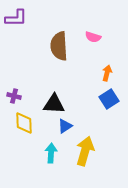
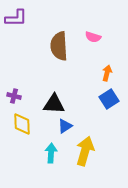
yellow diamond: moved 2 px left, 1 px down
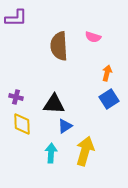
purple cross: moved 2 px right, 1 px down
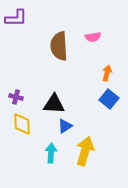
pink semicircle: rotated 28 degrees counterclockwise
blue square: rotated 18 degrees counterclockwise
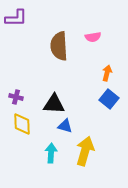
blue triangle: rotated 49 degrees clockwise
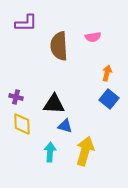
purple L-shape: moved 10 px right, 5 px down
cyan arrow: moved 1 px left, 1 px up
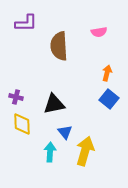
pink semicircle: moved 6 px right, 5 px up
black triangle: rotated 15 degrees counterclockwise
blue triangle: moved 6 px down; rotated 35 degrees clockwise
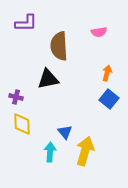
black triangle: moved 6 px left, 25 px up
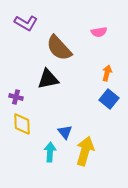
purple L-shape: rotated 30 degrees clockwise
brown semicircle: moved 2 px down; rotated 40 degrees counterclockwise
